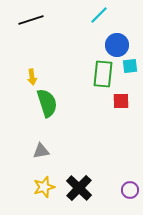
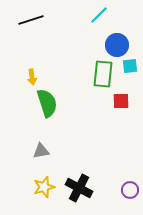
black cross: rotated 16 degrees counterclockwise
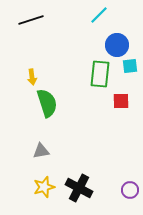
green rectangle: moved 3 px left
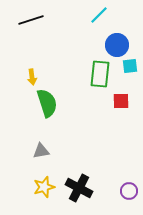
purple circle: moved 1 px left, 1 px down
